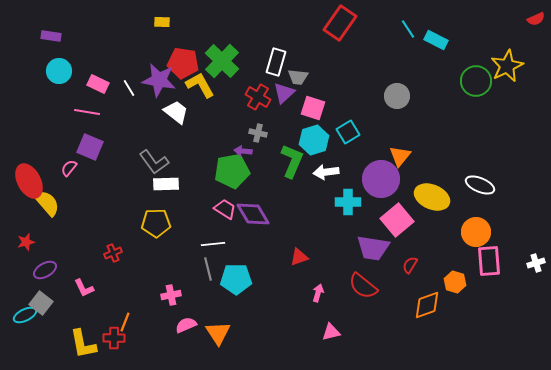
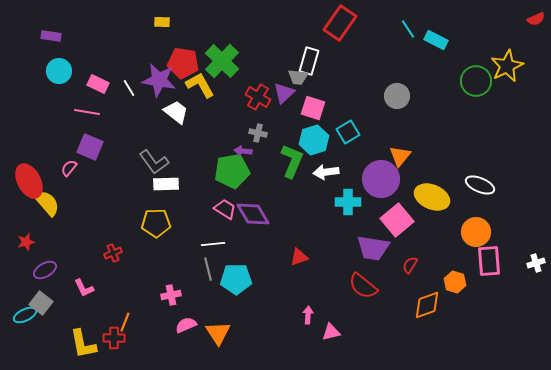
white rectangle at (276, 62): moved 33 px right, 1 px up
pink arrow at (318, 293): moved 10 px left, 22 px down; rotated 12 degrees counterclockwise
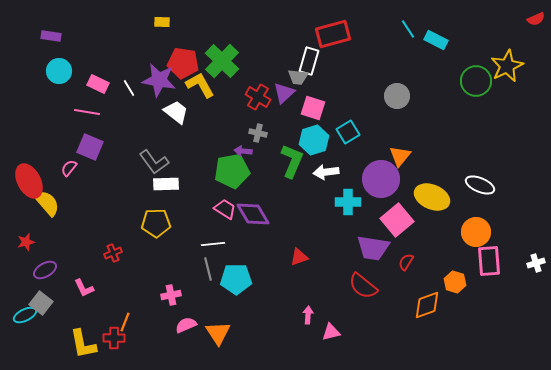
red rectangle at (340, 23): moved 7 px left, 11 px down; rotated 40 degrees clockwise
red semicircle at (410, 265): moved 4 px left, 3 px up
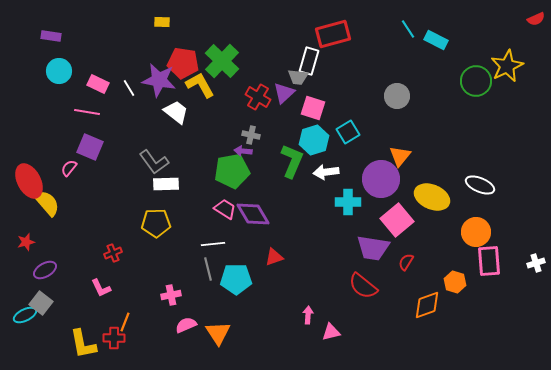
gray cross at (258, 133): moved 7 px left, 2 px down
red triangle at (299, 257): moved 25 px left
pink L-shape at (84, 288): moved 17 px right
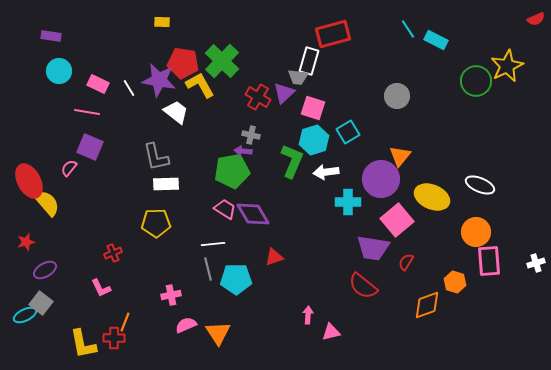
gray L-shape at (154, 162): moved 2 px right, 5 px up; rotated 24 degrees clockwise
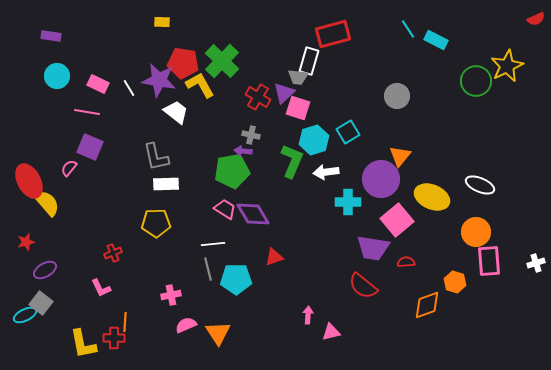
cyan circle at (59, 71): moved 2 px left, 5 px down
pink square at (313, 108): moved 15 px left
red semicircle at (406, 262): rotated 54 degrees clockwise
orange line at (125, 322): rotated 18 degrees counterclockwise
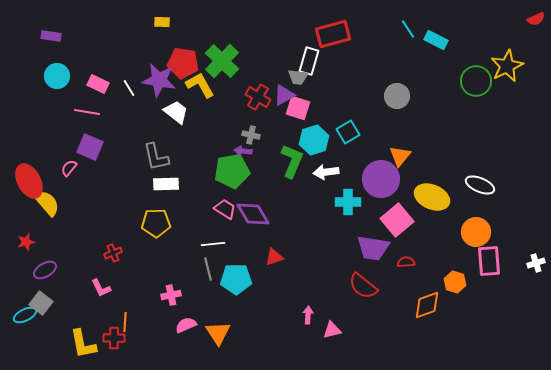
purple triangle at (284, 93): moved 2 px down; rotated 15 degrees clockwise
pink triangle at (331, 332): moved 1 px right, 2 px up
